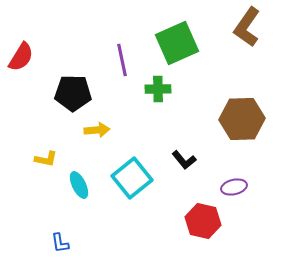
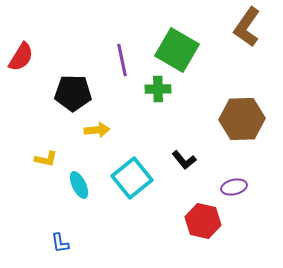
green square: moved 7 px down; rotated 36 degrees counterclockwise
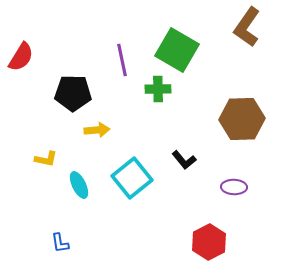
purple ellipse: rotated 15 degrees clockwise
red hexagon: moved 6 px right, 21 px down; rotated 20 degrees clockwise
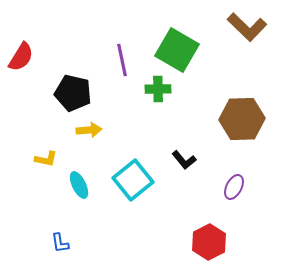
brown L-shape: rotated 81 degrees counterclockwise
black pentagon: rotated 12 degrees clockwise
yellow arrow: moved 8 px left
cyan square: moved 1 px right, 2 px down
purple ellipse: rotated 65 degrees counterclockwise
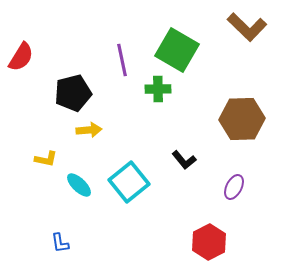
black pentagon: rotated 27 degrees counterclockwise
cyan square: moved 4 px left, 2 px down
cyan ellipse: rotated 20 degrees counterclockwise
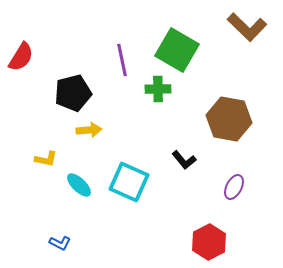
brown hexagon: moved 13 px left; rotated 12 degrees clockwise
cyan square: rotated 27 degrees counterclockwise
blue L-shape: rotated 55 degrees counterclockwise
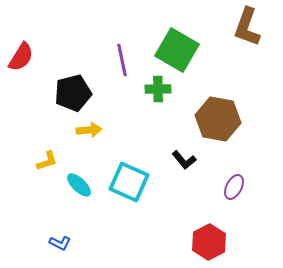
brown L-shape: rotated 66 degrees clockwise
brown hexagon: moved 11 px left
yellow L-shape: moved 1 px right, 2 px down; rotated 30 degrees counterclockwise
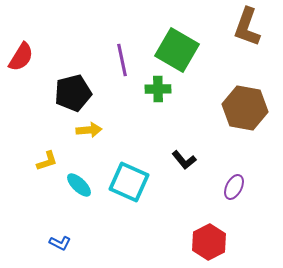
brown hexagon: moved 27 px right, 11 px up
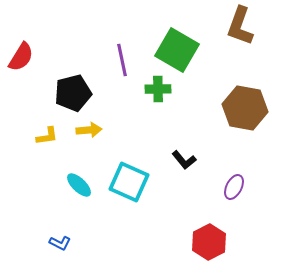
brown L-shape: moved 7 px left, 1 px up
yellow L-shape: moved 25 px up; rotated 10 degrees clockwise
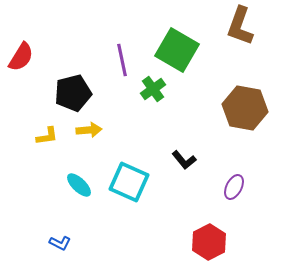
green cross: moved 5 px left; rotated 35 degrees counterclockwise
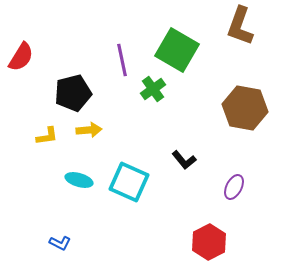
cyan ellipse: moved 5 px up; rotated 28 degrees counterclockwise
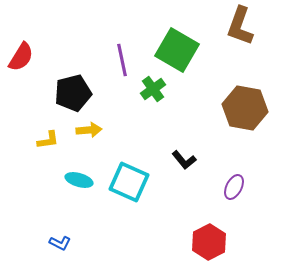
yellow L-shape: moved 1 px right, 4 px down
